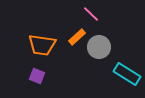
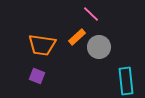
cyan rectangle: moved 1 px left, 7 px down; rotated 52 degrees clockwise
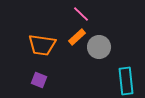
pink line: moved 10 px left
purple square: moved 2 px right, 4 px down
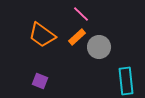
orange trapezoid: moved 10 px up; rotated 28 degrees clockwise
purple square: moved 1 px right, 1 px down
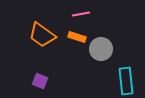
pink line: rotated 54 degrees counterclockwise
orange rectangle: rotated 60 degrees clockwise
gray circle: moved 2 px right, 2 px down
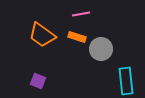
purple square: moved 2 px left
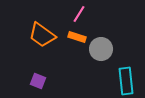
pink line: moved 2 px left; rotated 48 degrees counterclockwise
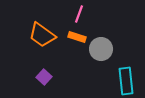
pink line: rotated 12 degrees counterclockwise
purple square: moved 6 px right, 4 px up; rotated 21 degrees clockwise
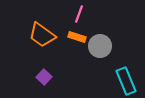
gray circle: moved 1 px left, 3 px up
cyan rectangle: rotated 16 degrees counterclockwise
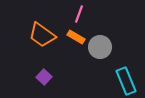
orange rectangle: moved 1 px left; rotated 12 degrees clockwise
gray circle: moved 1 px down
